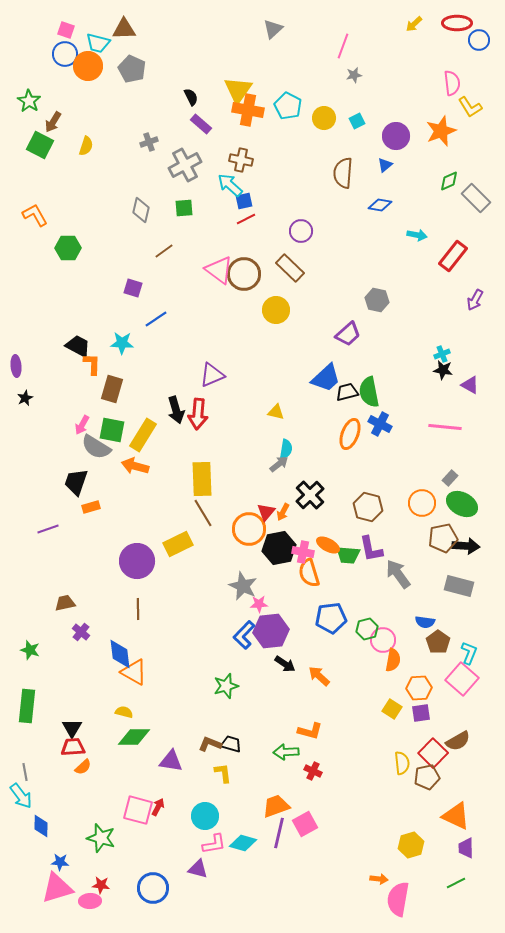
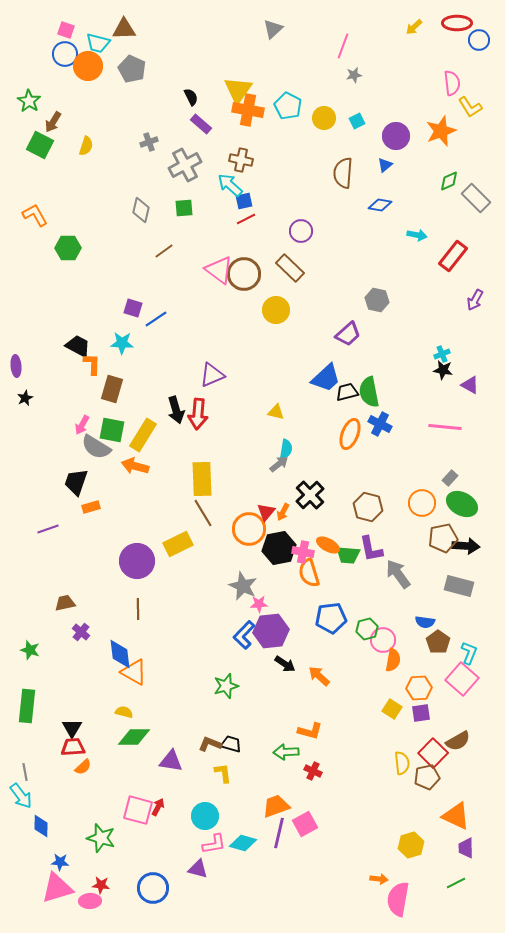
yellow arrow at (414, 24): moved 3 px down
purple square at (133, 288): moved 20 px down
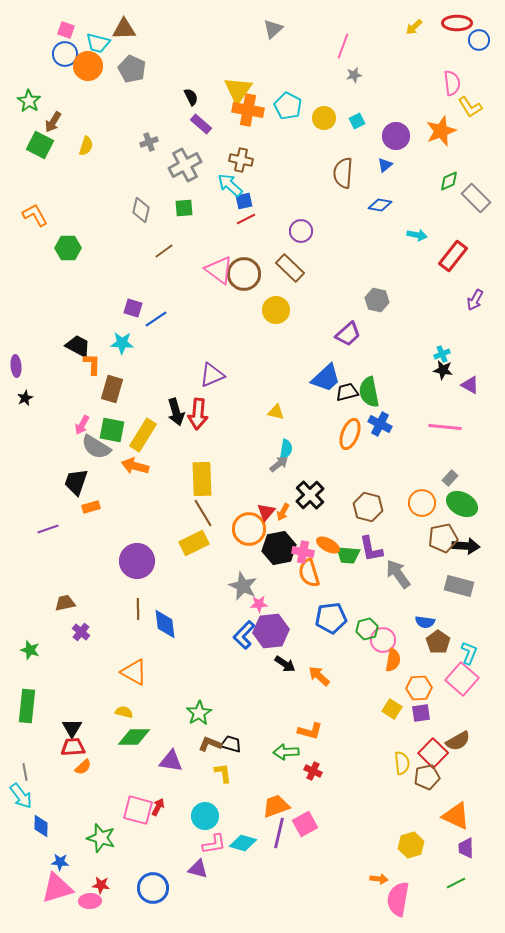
black arrow at (176, 410): moved 2 px down
yellow rectangle at (178, 544): moved 16 px right, 1 px up
blue diamond at (120, 654): moved 45 px right, 30 px up
green star at (226, 686): moved 27 px left, 27 px down; rotated 15 degrees counterclockwise
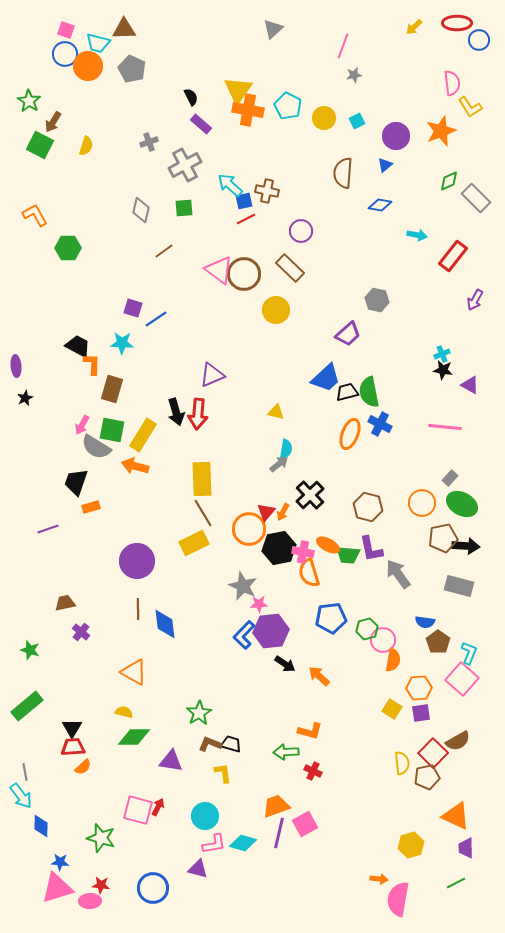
brown cross at (241, 160): moved 26 px right, 31 px down
green rectangle at (27, 706): rotated 44 degrees clockwise
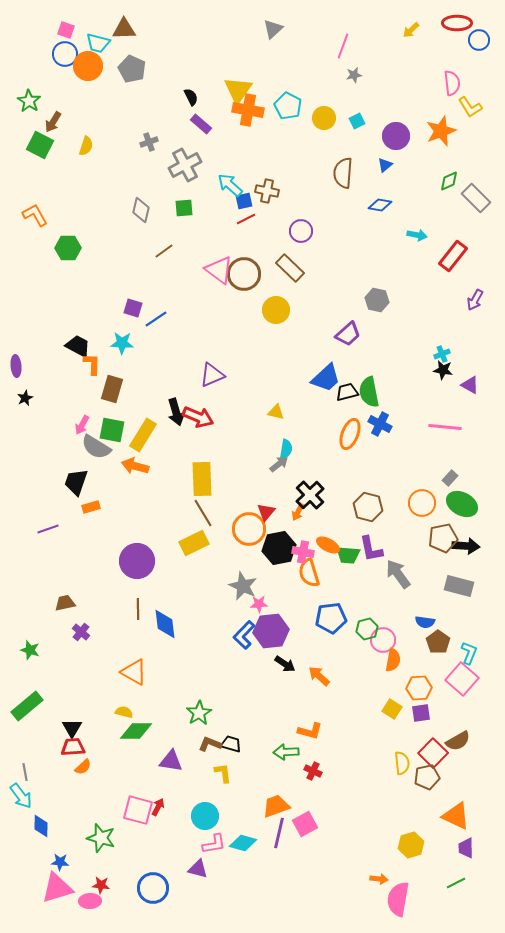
yellow arrow at (414, 27): moved 3 px left, 3 px down
red arrow at (198, 414): moved 3 px down; rotated 72 degrees counterclockwise
orange arrow at (283, 512): moved 15 px right
green diamond at (134, 737): moved 2 px right, 6 px up
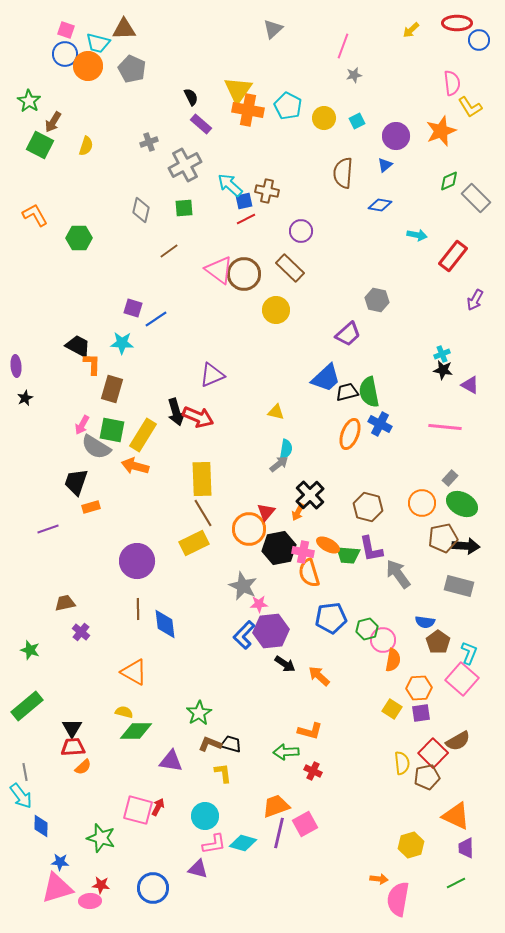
green hexagon at (68, 248): moved 11 px right, 10 px up
brown line at (164, 251): moved 5 px right
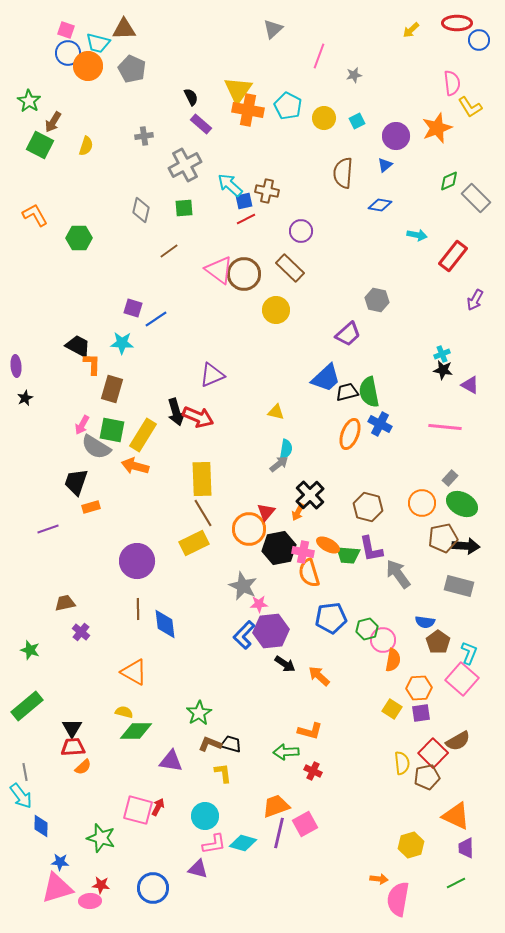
pink line at (343, 46): moved 24 px left, 10 px down
blue circle at (65, 54): moved 3 px right, 1 px up
orange star at (441, 131): moved 4 px left, 3 px up
gray cross at (149, 142): moved 5 px left, 6 px up; rotated 12 degrees clockwise
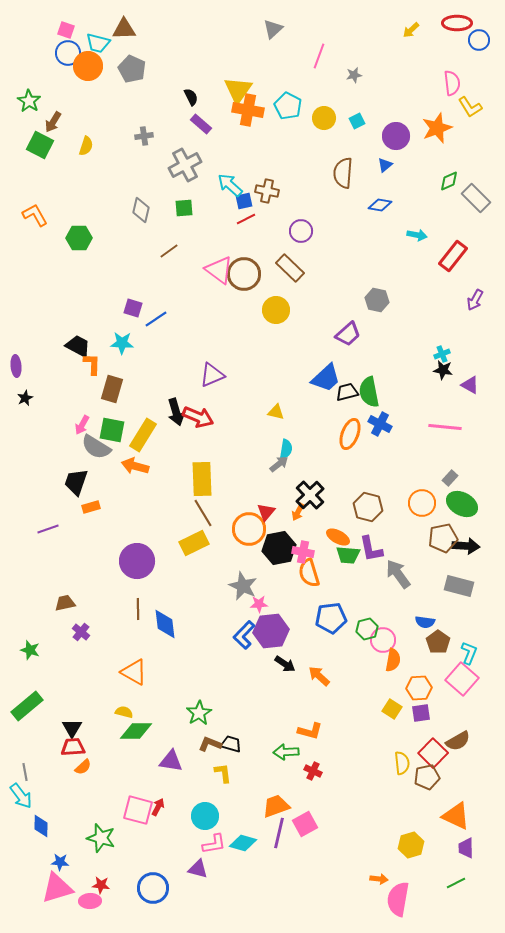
orange ellipse at (328, 545): moved 10 px right, 8 px up
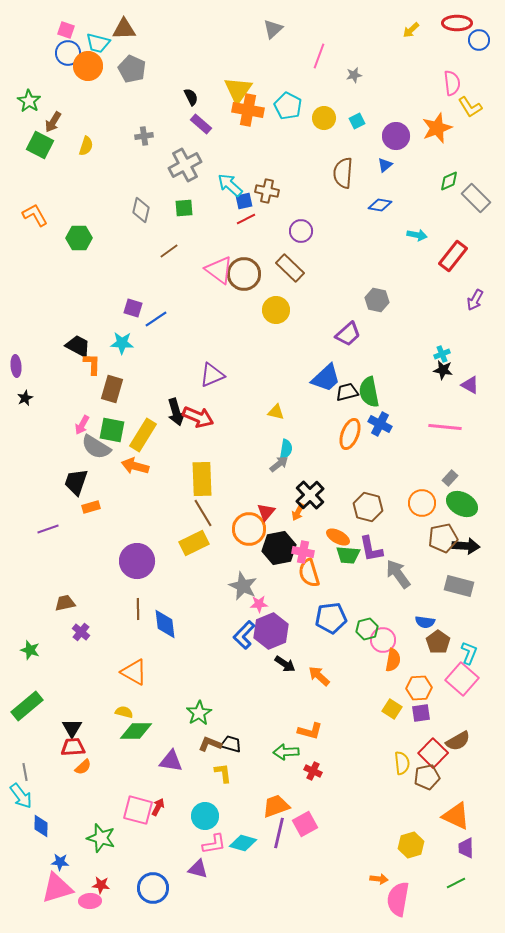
purple hexagon at (271, 631): rotated 16 degrees counterclockwise
